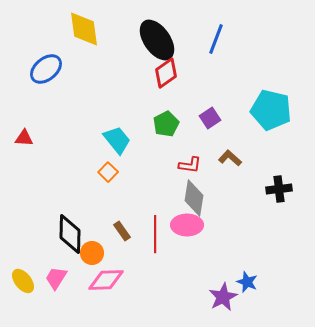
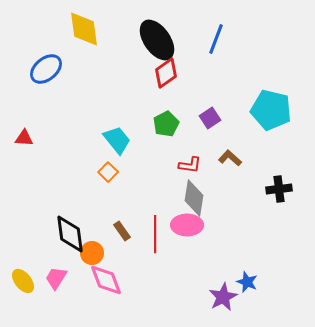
black diamond: rotated 9 degrees counterclockwise
pink diamond: rotated 72 degrees clockwise
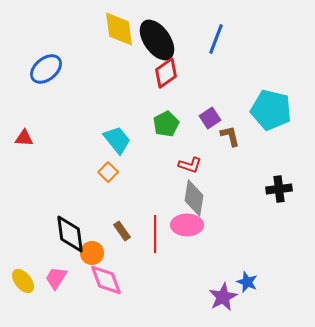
yellow diamond: moved 35 px right
brown L-shape: moved 22 px up; rotated 35 degrees clockwise
red L-shape: rotated 10 degrees clockwise
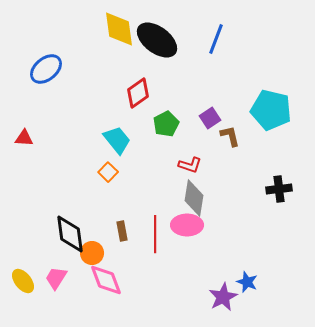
black ellipse: rotated 18 degrees counterclockwise
red diamond: moved 28 px left, 20 px down
brown rectangle: rotated 24 degrees clockwise
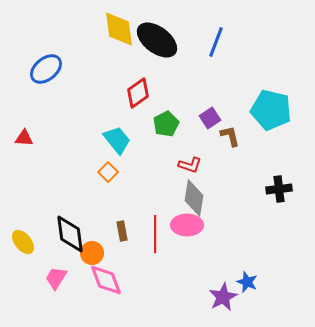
blue line: moved 3 px down
yellow ellipse: moved 39 px up
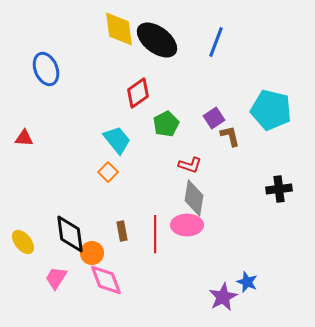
blue ellipse: rotated 72 degrees counterclockwise
purple square: moved 4 px right
